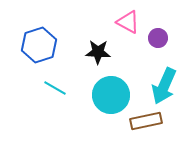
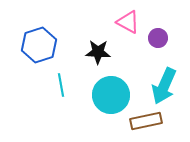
cyan line: moved 6 px right, 3 px up; rotated 50 degrees clockwise
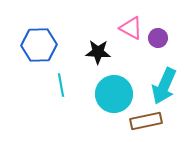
pink triangle: moved 3 px right, 6 px down
blue hexagon: rotated 16 degrees clockwise
cyan circle: moved 3 px right, 1 px up
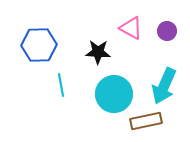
purple circle: moved 9 px right, 7 px up
